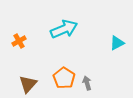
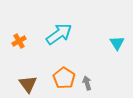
cyan arrow: moved 5 px left, 5 px down; rotated 12 degrees counterclockwise
cyan triangle: rotated 35 degrees counterclockwise
brown triangle: rotated 18 degrees counterclockwise
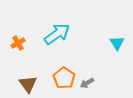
cyan arrow: moved 2 px left
orange cross: moved 1 px left, 2 px down
gray arrow: rotated 104 degrees counterclockwise
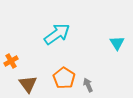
orange cross: moved 7 px left, 18 px down
gray arrow: moved 1 px right, 2 px down; rotated 96 degrees clockwise
